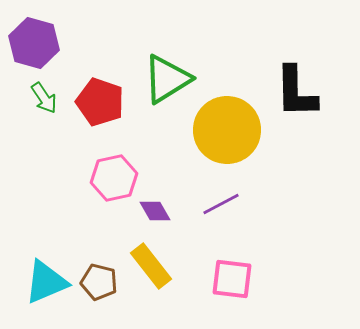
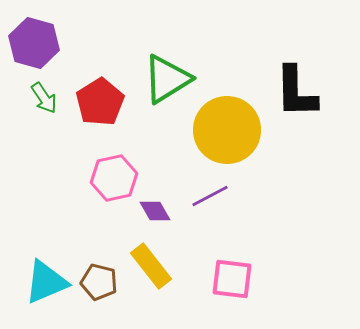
red pentagon: rotated 21 degrees clockwise
purple line: moved 11 px left, 8 px up
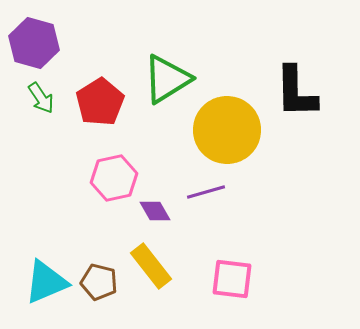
green arrow: moved 3 px left
purple line: moved 4 px left, 4 px up; rotated 12 degrees clockwise
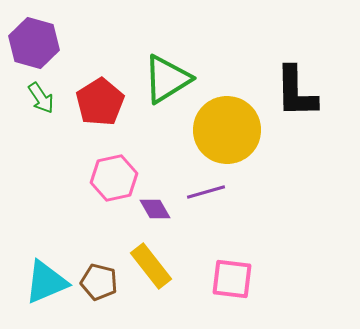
purple diamond: moved 2 px up
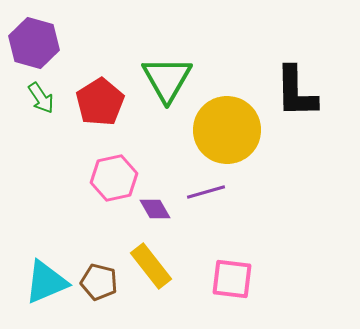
green triangle: rotated 28 degrees counterclockwise
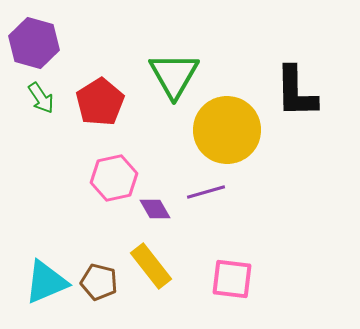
green triangle: moved 7 px right, 4 px up
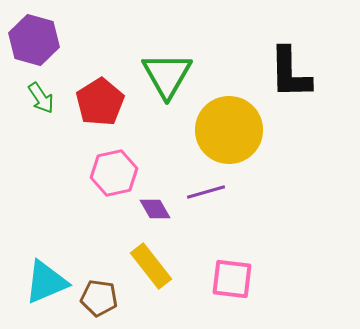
purple hexagon: moved 3 px up
green triangle: moved 7 px left
black L-shape: moved 6 px left, 19 px up
yellow circle: moved 2 px right
pink hexagon: moved 5 px up
brown pentagon: moved 16 px down; rotated 6 degrees counterclockwise
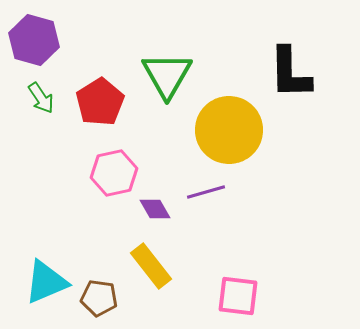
pink square: moved 6 px right, 17 px down
